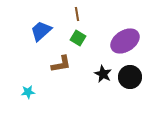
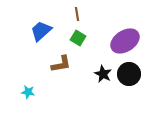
black circle: moved 1 px left, 3 px up
cyan star: rotated 16 degrees clockwise
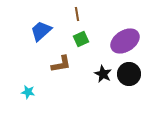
green square: moved 3 px right, 1 px down; rotated 35 degrees clockwise
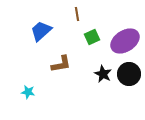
green square: moved 11 px right, 2 px up
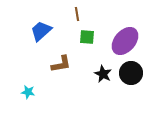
green square: moved 5 px left; rotated 28 degrees clockwise
purple ellipse: rotated 16 degrees counterclockwise
black circle: moved 2 px right, 1 px up
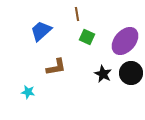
green square: rotated 21 degrees clockwise
brown L-shape: moved 5 px left, 3 px down
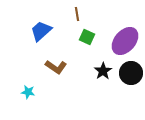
brown L-shape: rotated 45 degrees clockwise
black star: moved 3 px up; rotated 12 degrees clockwise
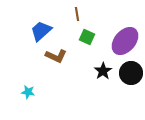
brown L-shape: moved 11 px up; rotated 10 degrees counterclockwise
